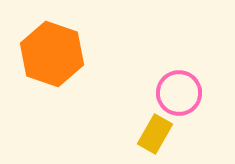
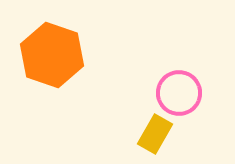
orange hexagon: moved 1 px down
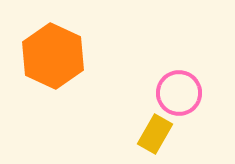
orange hexagon: moved 1 px right, 1 px down; rotated 6 degrees clockwise
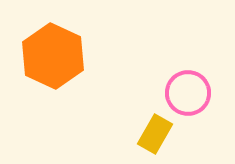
pink circle: moved 9 px right
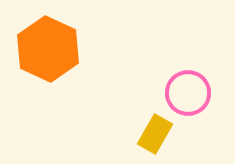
orange hexagon: moved 5 px left, 7 px up
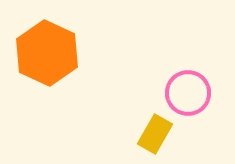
orange hexagon: moved 1 px left, 4 px down
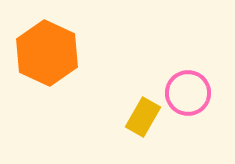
yellow rectangle: moved 12 px left, 17 px up
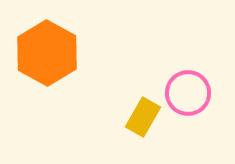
orange hexagon: rotated 4 degrees clockwise
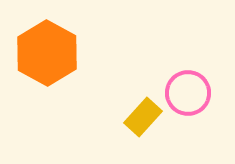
yellow rectangle: rotated 12 degrees clockwise
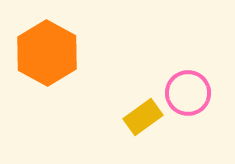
yellow rectangle: rotated 12 degrees clockwise
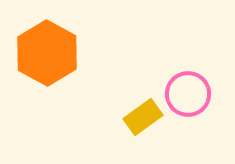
pink circle: moved 1 px down
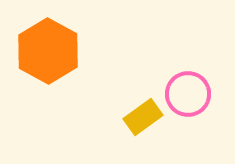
orange hexagon: moved 1 px right, 2 px up
